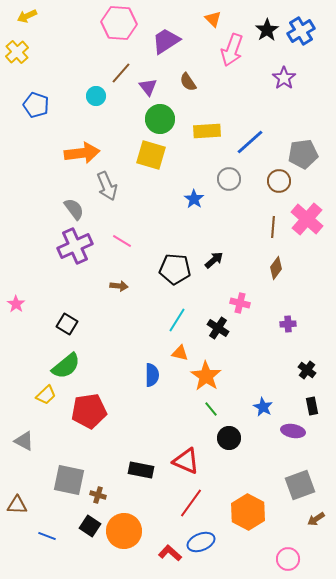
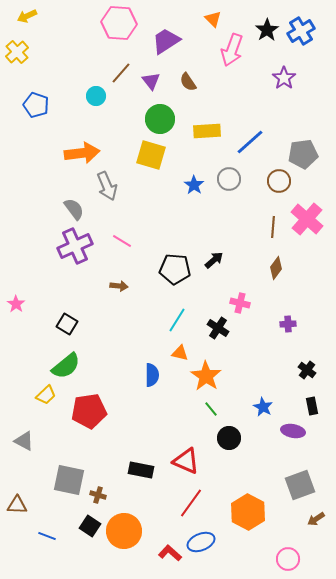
purple triangle at (148, 87): moved 3 px right, 6 px up
blue star at (194, 199): moved 14 px up
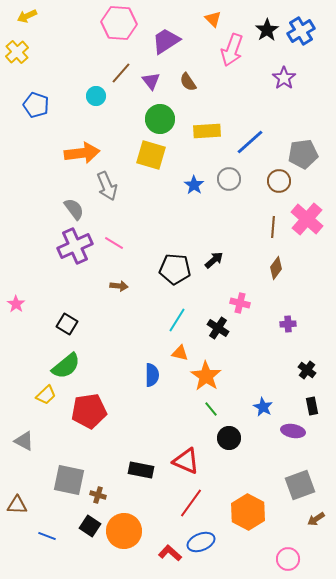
pink line at (122, 241): moved 8 px left, 2 px down
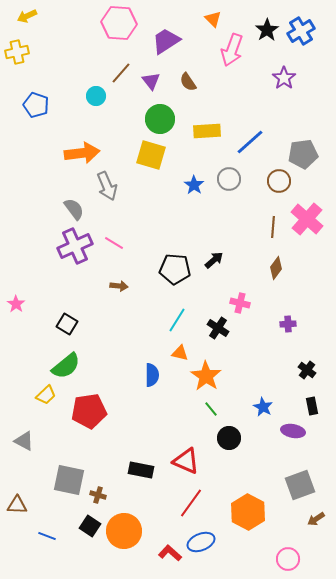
yellow cross at (17, 52): rotated 30 degrees clockwise
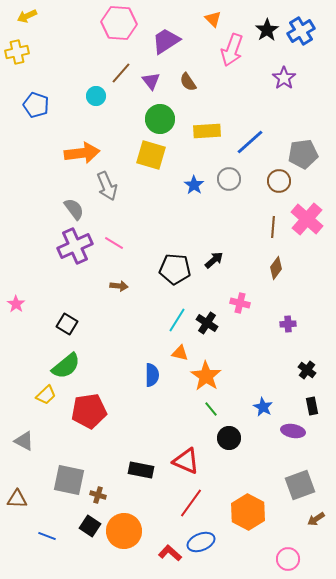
black cross at (218, 328): moved 11 px left, 5 px up
brown triangle at (17, 505): moved 6 px up
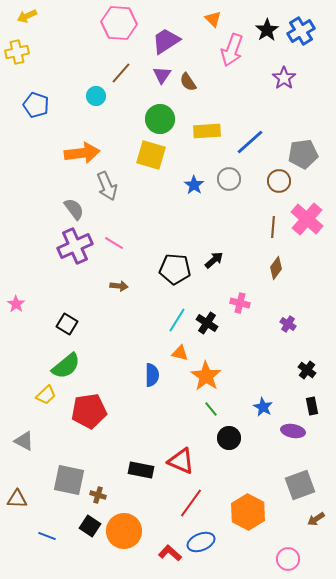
purple triangle at (151, 81): moved 11 px right, 6 px up; rotated 12 degrees clockwise
purple cross at (288, 324): rotated 35 degrees clockwise
red triangle at (186, 461): moved 5 px left
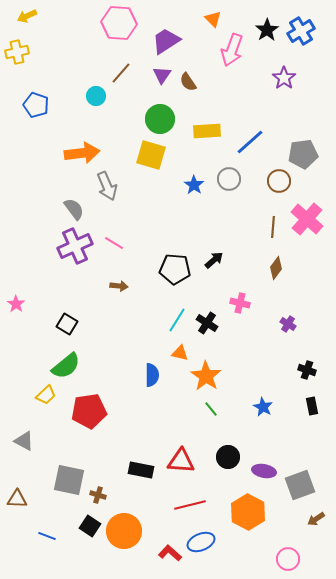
black cross at (307, 370): rotated 18 degrees counterclockwise
purple ellipse at (293, 431): moved 29 px left, 40 px down
black circle at (229, 438): moved 1 px left, 19 px down
red triangle at (181, 461): rotated 20 degrees counterclockwise
red line at (191, 503): moved 1 px left, 2 px down; rotated 40 degrees clockwise
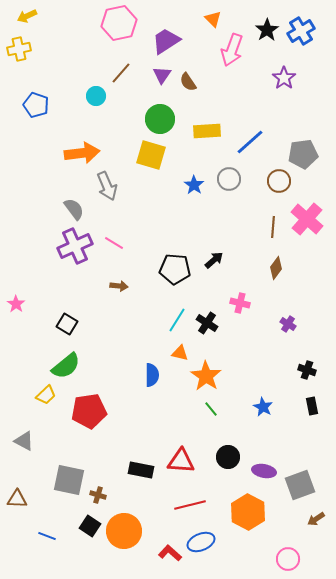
pink hexagon at (119, 23): rotated 16 degrees counterclockwise
yellow cross at (17, 52): moved 2 px right, 3 px up
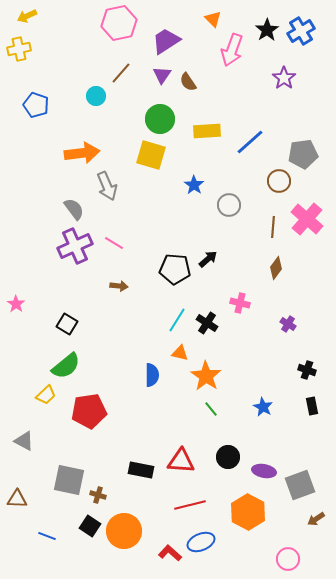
gray circle at (229, 179): moved 26 px down
black arrow at (214, 260): moved 6 px left, 1 px up
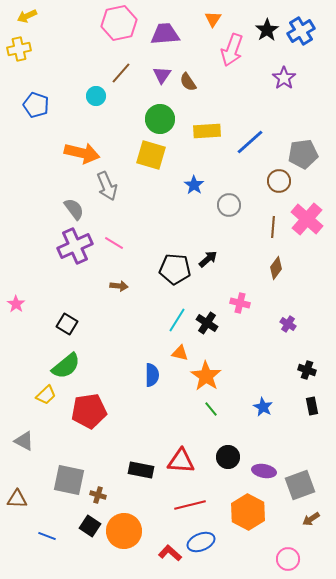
orange triangle at (213, 19): rotated 18 degrees clockwise
purple trapezoid at (166, 41): moved 1 px left, 7 px up; rotated 28 degrees clockwise
orange arrow at (82, 153): rotated 20 degrees clockwise
brown arrow at (316, 519): moved 5 px left
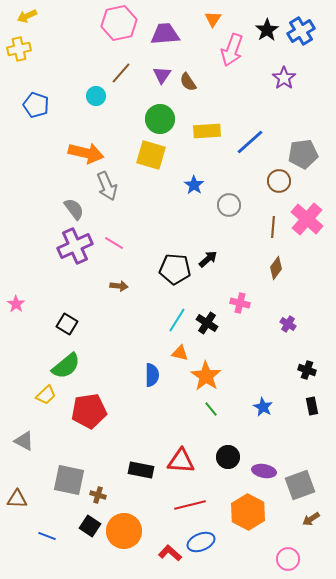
orange arrow at (82, 153): moved 4 px right
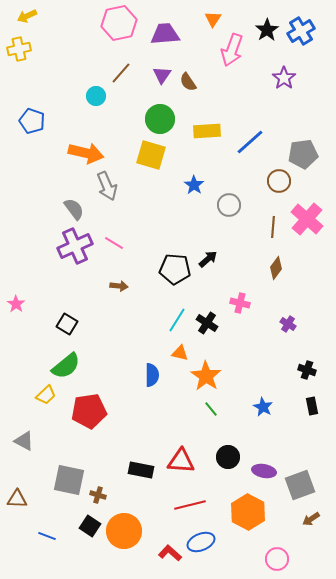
blue pentagon at (36, 105): moved 4 px left, 16 px down
pink circle at (288, 559): moved 11 px left
